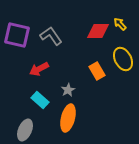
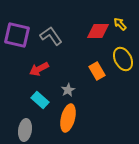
gray ellipse: rotated 15 degrees counterclockwise
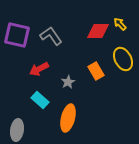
orange rectangle: moved 1 px left
gray star: moved 8 px up
gray ellipse: moved 8 px left
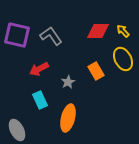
yellow arrow: moved 3 px right, 7 px down
cyan rectangle: rotated 24 degrees clockwise
gray ellipse: rotated 35 degrees counterclockwise
